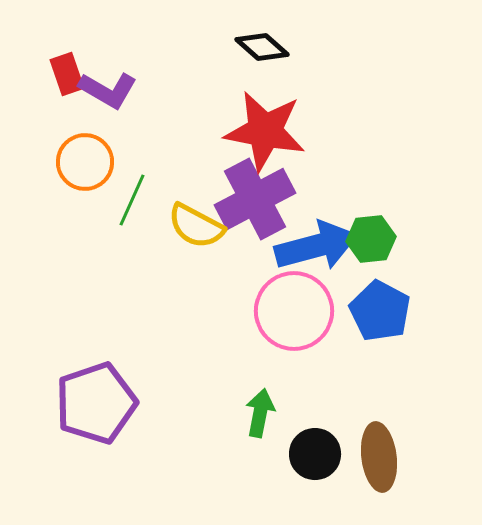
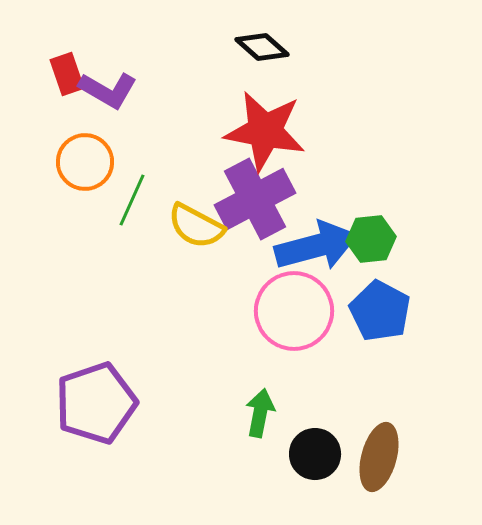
brown ellipse: rotated 22 degrees clockwise
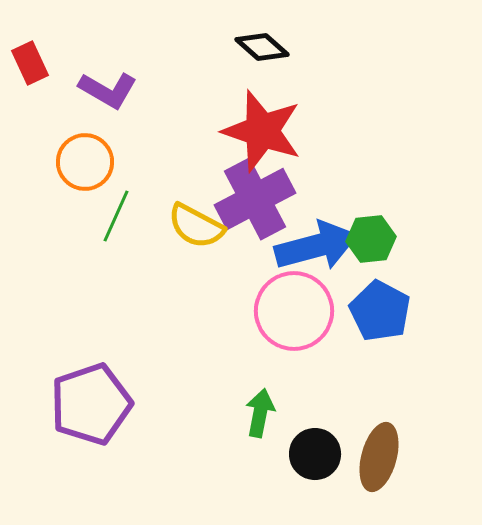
red rectangle: moved 37 px left, 11 px up; rotated 6 degrees counterclockwise
red star: moved 3 px left; rotated 8 degrees clockwise
green line: moved 16 px left, 16 px down
purple pentagon: moved 5 px left, 1 px down
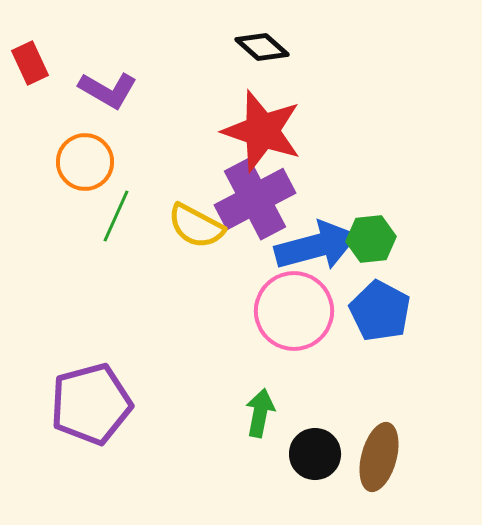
purple pentagon: rotated 4 degrees clockwise
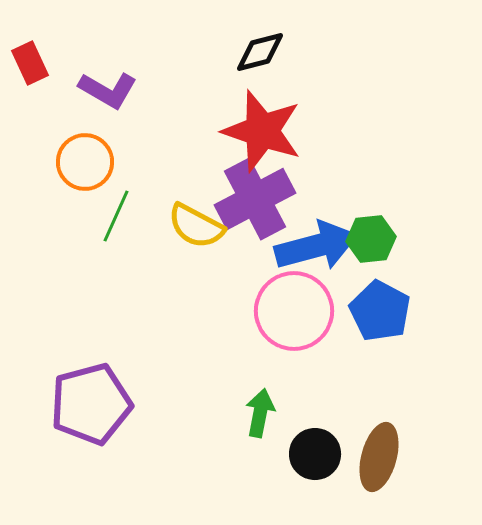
black diamond: moved 2 px left, 5 px down; rotated 56 degrees counterclockwise
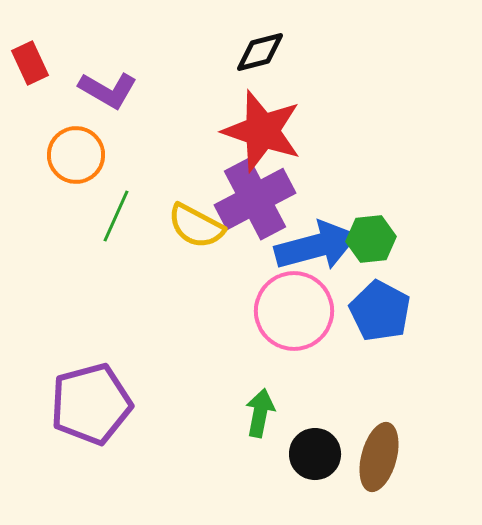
orange circle: moved 9 px left, 7 px up
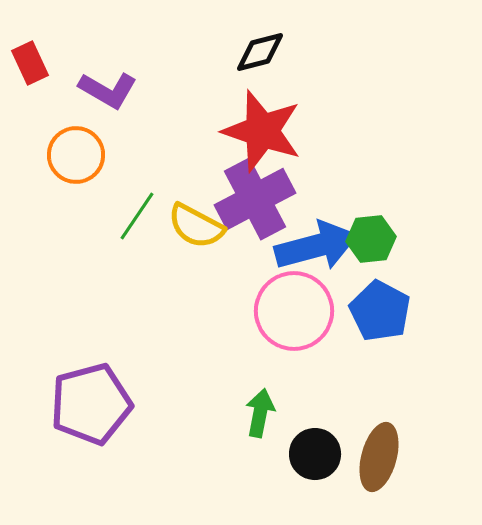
green line: moved 21 px right; rotated 10 degrees clockwise
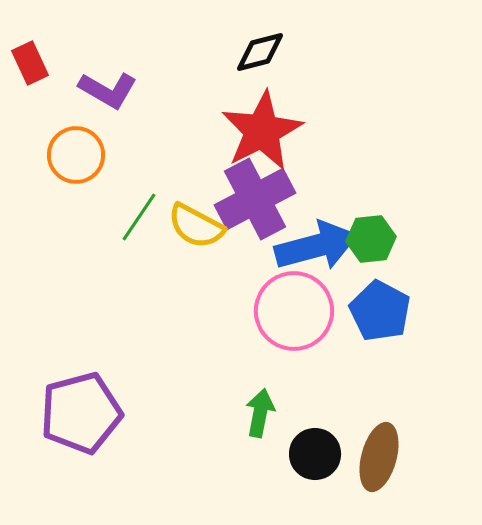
red star: rotated 26 degrees clockwise
green line: moved 2 px right, 1 px down
purple pentagon: moved 10 px left, 9 px down
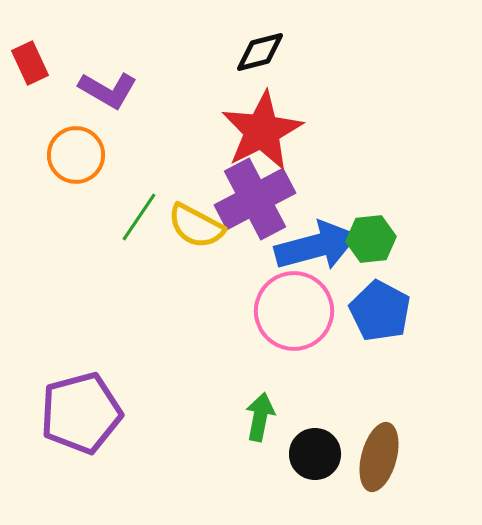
green arrow: moved 4 px down
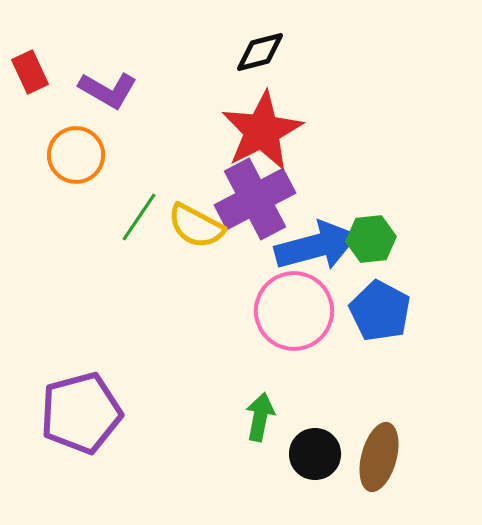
red rectangle: moved 9 px down
